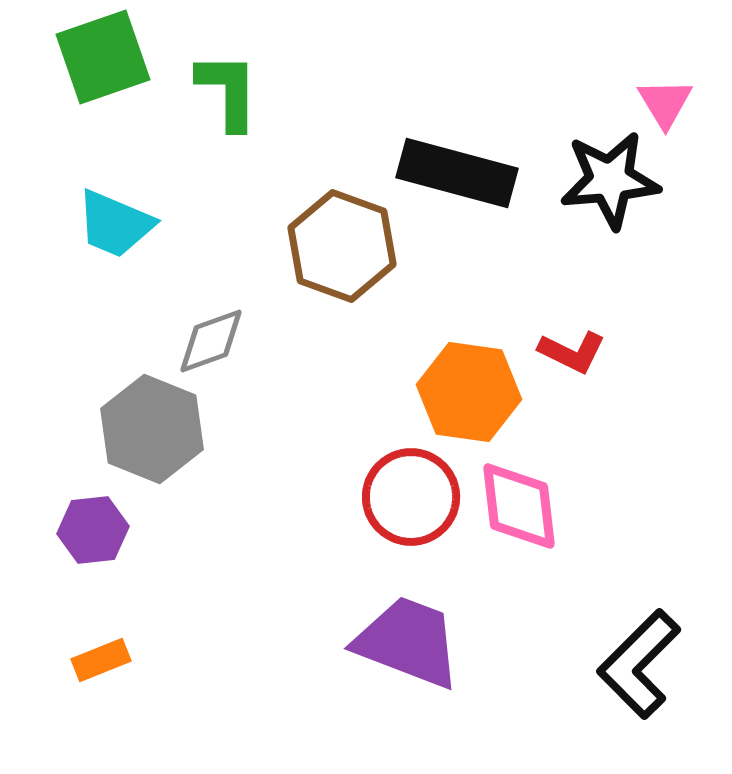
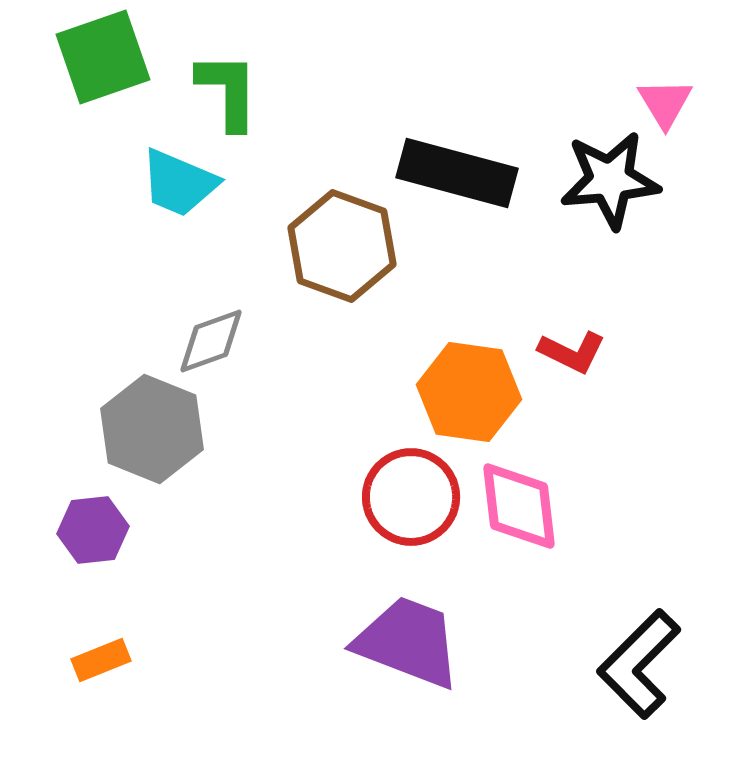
cyan trapezoid: moved 64 px right, 41 px up
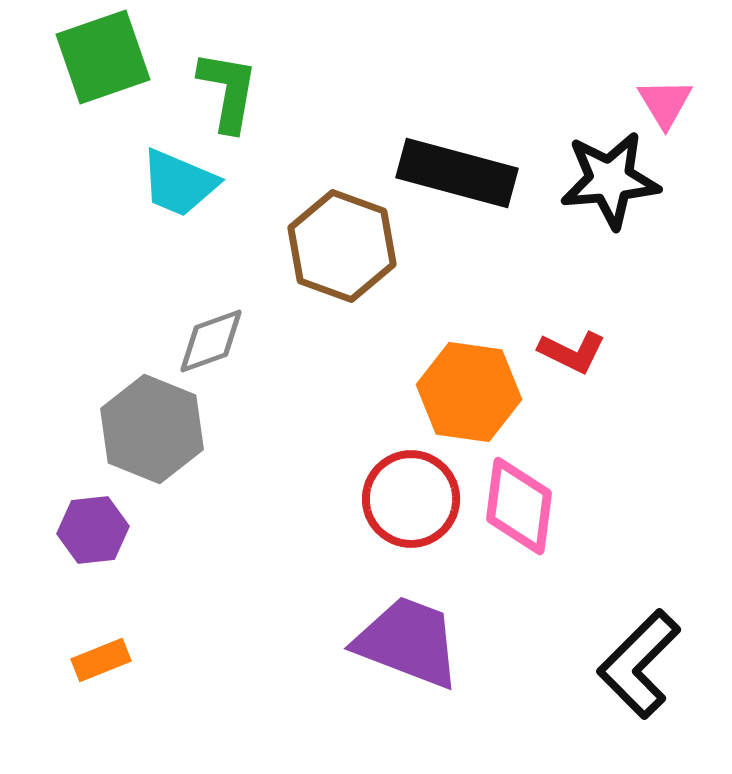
green L-shape: rotated 10 degrees clockwise
red circle: moved 2 px down
pink diamond: rotated 14 degrees clockwise
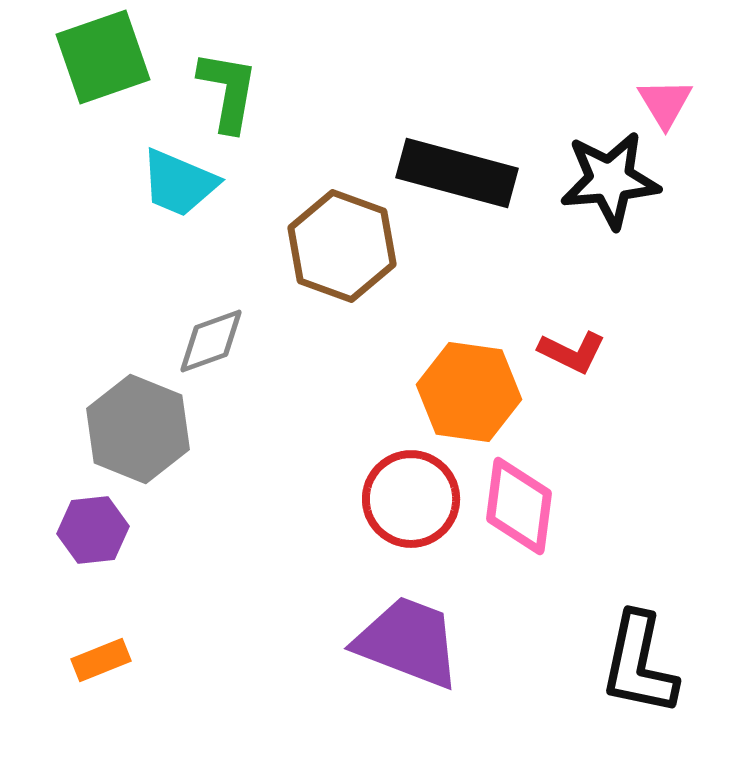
gray hexagon: moved 14 px left
black L-shape: rotated 33 degrees counterclockwise
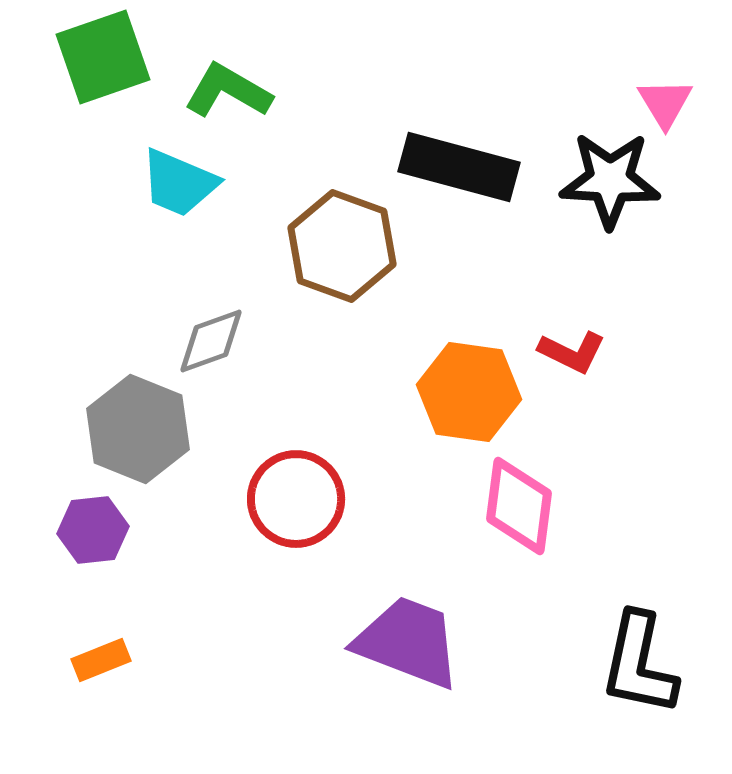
green L-shape: rotated 70 degrees counterclockwise
black rectangle: moved 2 px right, 6 px up
black star: rotated 8 degrees clockwise
red circle: moved 115 px left
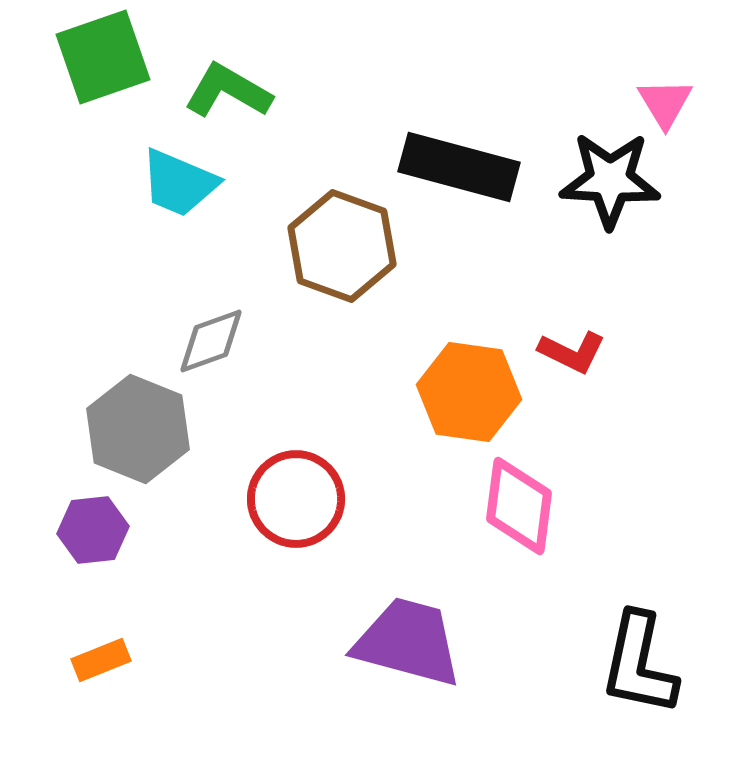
purple trapezoid: rotated 6 degrees counterclockwise
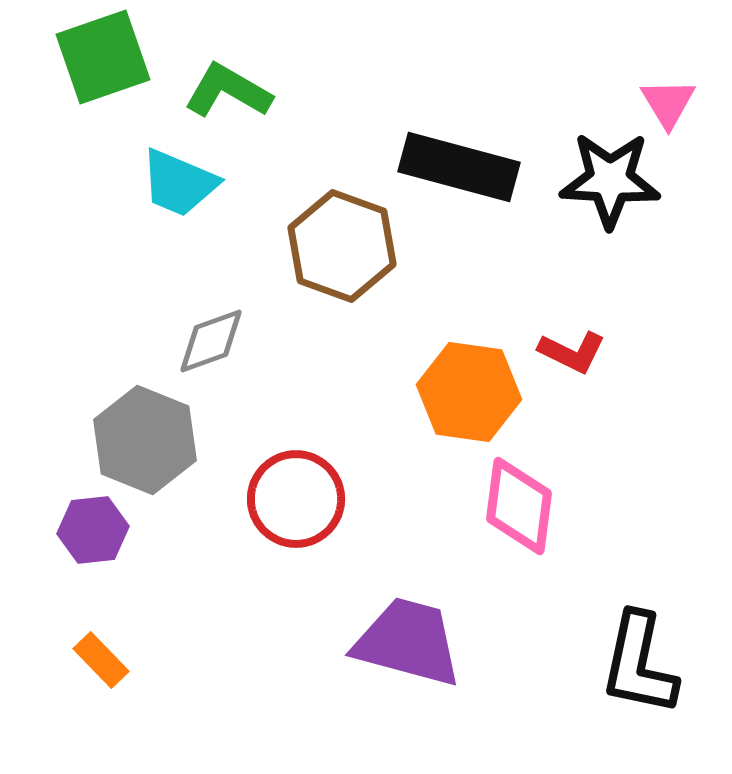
pink triangle: moved 3 px right
gray hexagon: moved 7 px right, 11 px down
orange rectangle: rotated 68 degrees clockwise
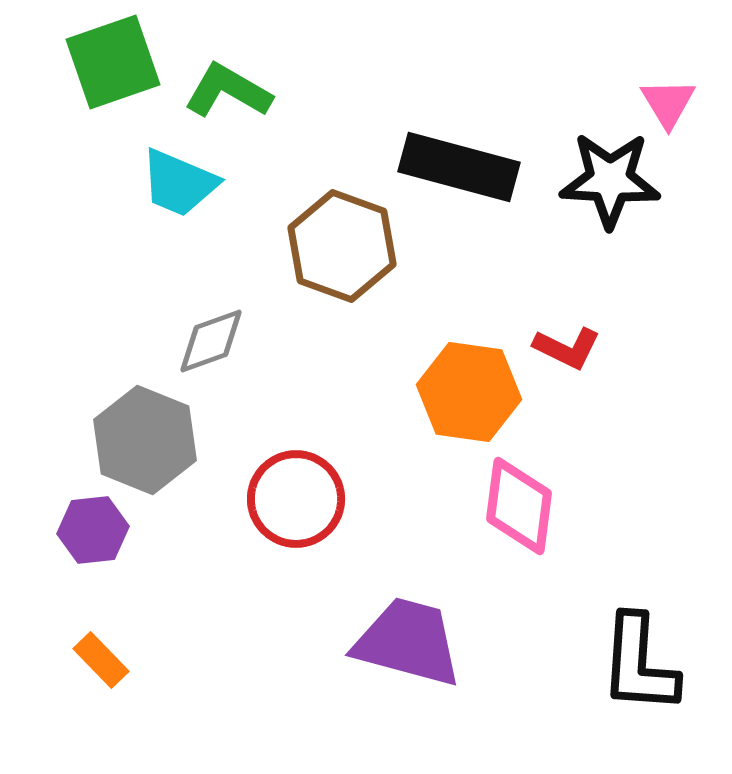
green square: moved 10 px right, 5 px down
red L-shape: moved 5 px left, 4 px up
black L-shape: rotated 8 degrees counterclockwise
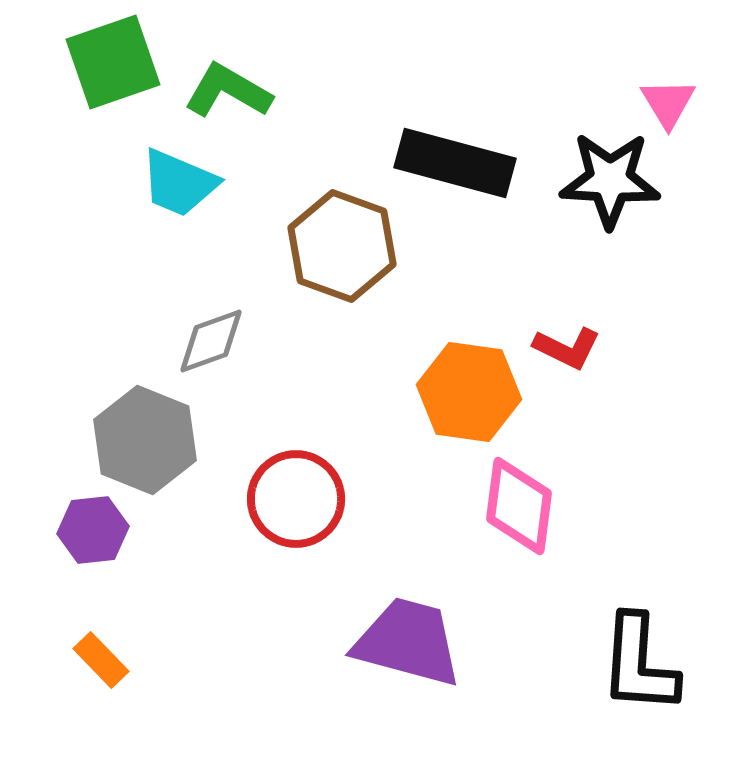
black rectangle: moved 4 px left, 4 px up
